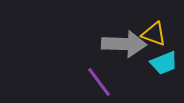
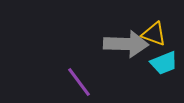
gray arrow: moved 2 px right
purple line: moved 20 px left
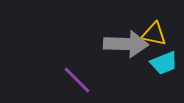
yellow triangle: rotated 8 degrees counterclockwise
purple line: moved 2 px left, 2 px up; rotated 8 degrees counterclockwise
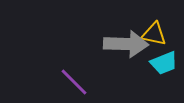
purple line: moved 3 px left, 2 px down
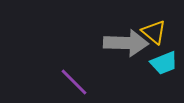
yellow triangle: moved 2 px up; rotated 28 degrees clockwise
gray arrow: moved 1 px up
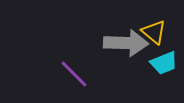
purple line: moved 8 px up
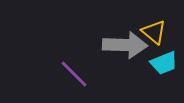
gray arrow: moved 1 px left, 2 px down
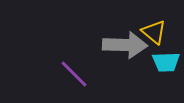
cyan trapezoid: moved 2 px right, 1 px up; rotated 20 degrees clockwise
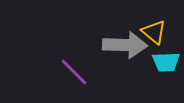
purple line: moved 2 px up
